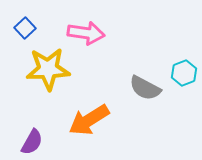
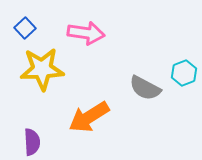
yellow star: moved 6 px left
orange arrow: moved 3 px up
purple semicircle: rotated 32 degrees counterclockwise
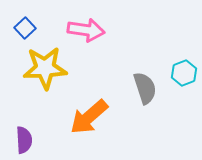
pink arrow: moved 3 px up
yellow star: moved 3 px right, 1 px up
gray semicircle: rotated 136 degrees counterclockwise
orange arrow: rotated 9 degrees counterclockwise
purple semicircle: moved 8 px left, 2 px up
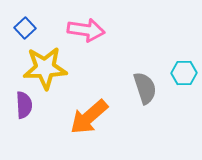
cyan hexagon: rotated 20 degrees clockwise
purple semicircle: moved 35 px up
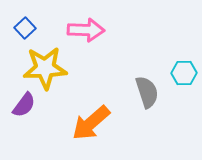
pink arrow: rotated 6 degrees counterclockwise
gray semicircle: moved 2 px right, 4 px down
purple semicircle: rotated 40 degrees clockwise
orange arrow: moved 2 px right, 6 px down
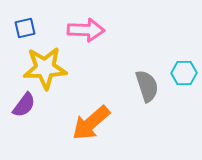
blue square: rotated 30 degrees clockwise
gray semicircle: moved 6 px up
